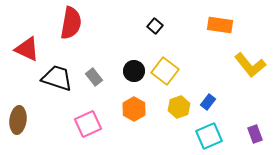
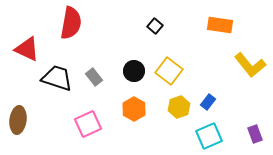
yellow square: moved 4 px right
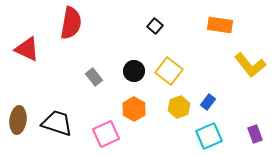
black trapezoid: moved 45 px down
pink square: moved 18 px right, 10 px down
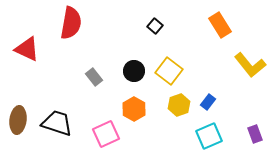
orange rectangle: rotated 50 degrees clockwise
yellow hexagon: moved 2 px up
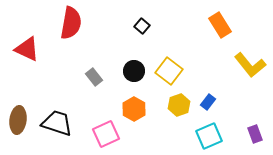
black square: moved 13 px left
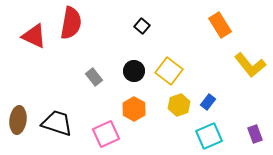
red triangle: moved 7 px right, 13 px up
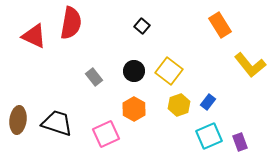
purple rectangle: moved 15 px left, 8 px down
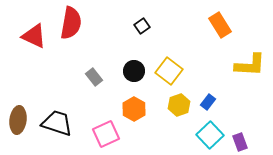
black square: rotated 14 degrees clockwise
yellow L-shape: rotated 48 degrees counterclockwise
cyan square: moved 1 px right, 1 px up; rotated 20 degrees counterclockwise
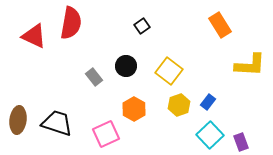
black circle: moved 8 px left, 5 px up
purple rectangle: moved 1 px right
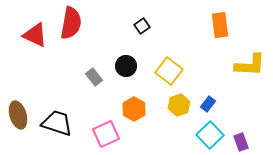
orange rectangle: rotated 25 degrees clockwise
red triangle: moved 1 px right, 1 px up
blue rectangle: moved 2 px down
brown ellipse: moved 5 px up; rotated 24 degrees counterclockwise
